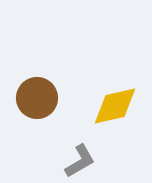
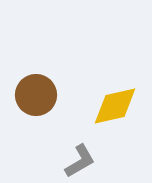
brown circle: moved 1 px left, 3 px up
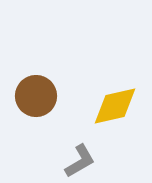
brown circle: moved 1 px down
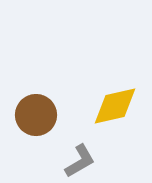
brown circle: moved 19 px down
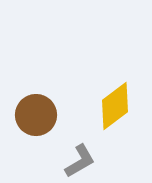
yellow diamond: rotated 24 degrees counterclockwise
